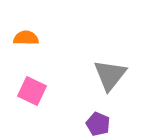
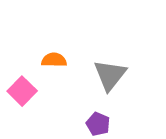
orange semicircle: moved 28 px right, 22 px down
pink square: moved 10 px left; rotated 20 degrees clockwise
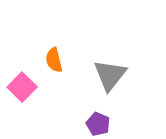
orange semicircle: rotated 105 degrees counterclockwise
pink square: moved 4 px up
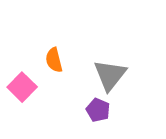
purple pentagon: moved 14 px up
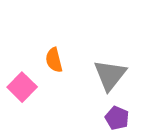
purple pentagon: moved 19 px right, 8 px down
